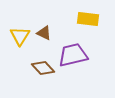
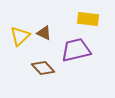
yellow triangle: rotated 15 degrees clockwise
purple trapezoid: moved 3 px right, 5 px up
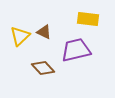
brown triangle: moved 1 px up
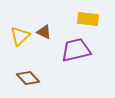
brown diamond: moved 15 px left, 10 px down
